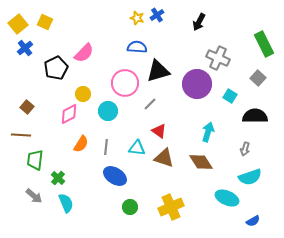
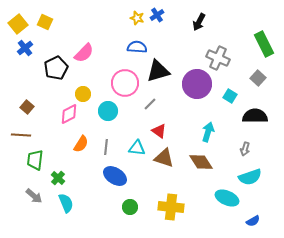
yellow cross at (171, 207): rotated 30 degrees clockwise
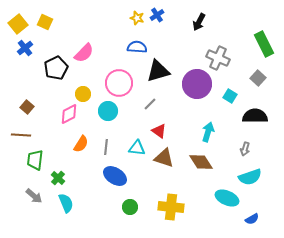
pink circle at (125, 83): moved 6 px left
blue semicircle at (253, 221): moved 1 px left, 2 px up
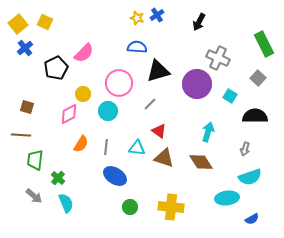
brown square at (27, 107): rotated 24 degrees counterclockwise
cyan ellipse at (227, 198): rotated 30 degrees counterclockwise
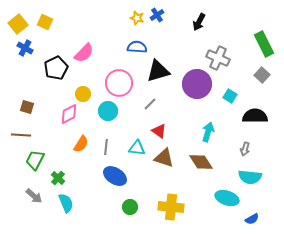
blue cross at (25, 48): rotated 21 degrees counterclockwise
gray square at (258, 78): moved 4 px right, 3 px up
green trapezoid at (35, 160): rotated 20 degrees clockwise
cyan semicircle at (250, 177): rotated 25 degrees clockwise
cyan ellipse at (227, 198): rotated 25 degrees clockwise
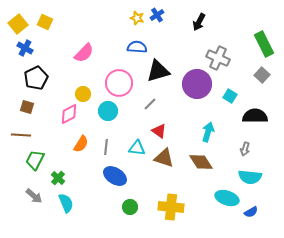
black pentagon at (56, 68): moved 20 px left, 10 px down
blue semicircle at (252, 219): moved 1 px left, 7 px up
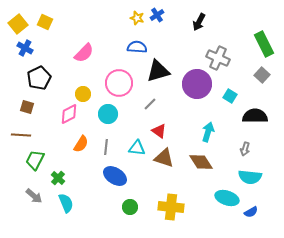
black pentagon at (36, 78): moved 3 px right
cyan circle at (108, 111): moved 3 px down
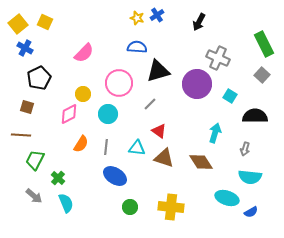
cyan arrow at (208, 132): moved 7 px right, 1 px down
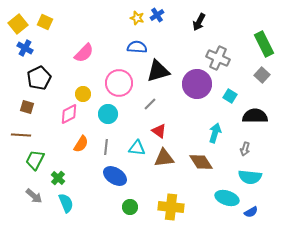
brown triangle at (164, 158): rotated 25 degrees counterclockwise
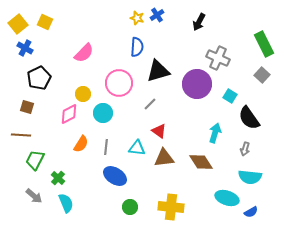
blue semicircle at (137, 47): rotated 90 degrees clockwise
cyan circle at (108, 114): moved 5 px left, 1 px up
black semicircle at (255, 116): moved 6 px left, 2 px down; rotated 125 degrees counterclockwise
